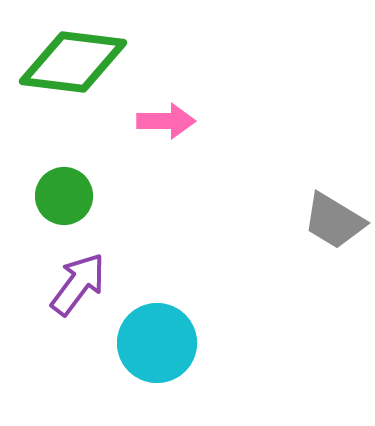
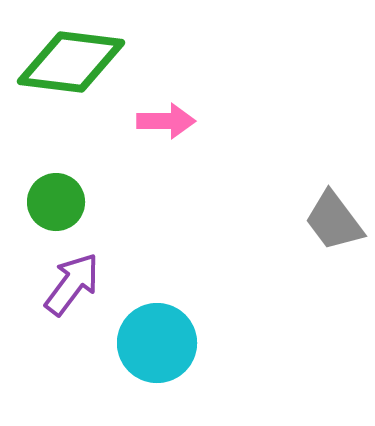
green diamond: moved 2 px left
green circle: moved 8 px left, 6 px down
gray trapezoid: rotated 22 degrees clockwise
purple arrow: moved 6 px left
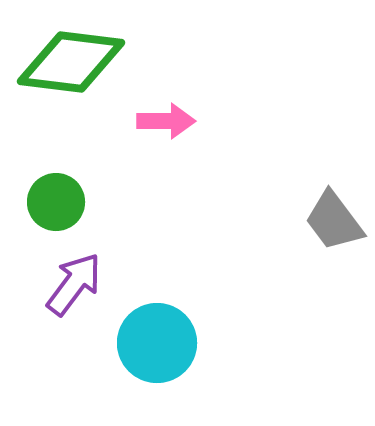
purple arrow: moved 2 px right
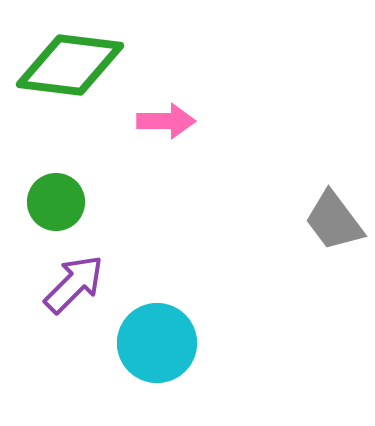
green diamond: moved 1 px left, 3 px down
purple arrow: rotated 8 degrees clockwise
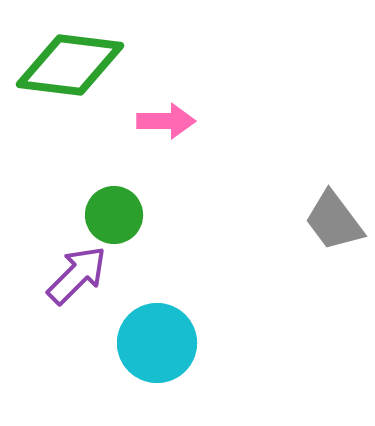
green circle: moved 58 px right, 13 px down
purple arrow: moved 3 px right, 9 px up
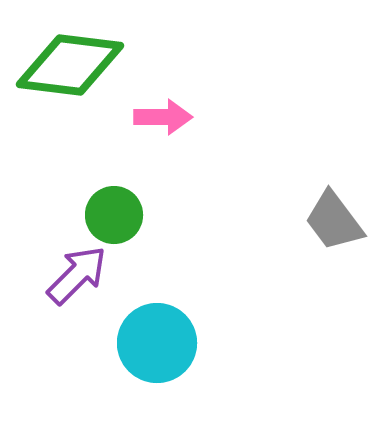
pink arrow: moved 3 px left, 4 px up
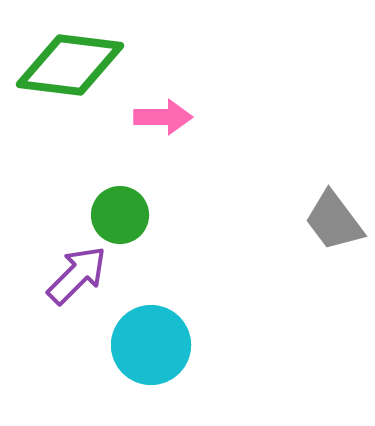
green circle: moved 6 px right
cyan circle: moved 6 px left, 2 px down
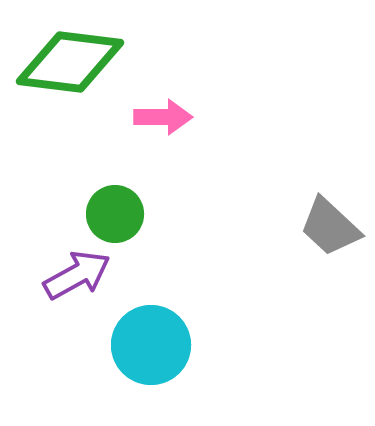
green diamond: moved 3 px up
green circle: moved 5 px left, 1 px up
gray trapezoid: moved 4 px left, 6 px down; rotated 10 degrees counterclockwise
purple arrow: rotated 16 degrees clockwise
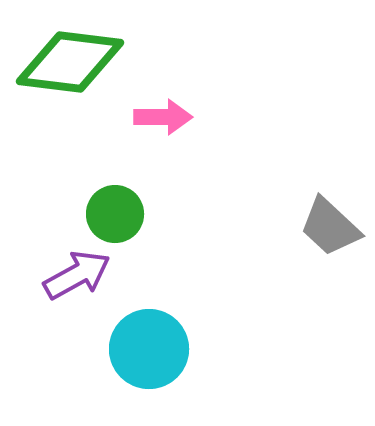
cyan circle: moved 2 px left, 4 px down
